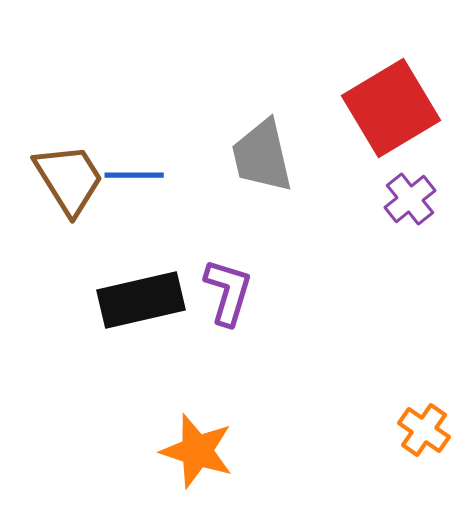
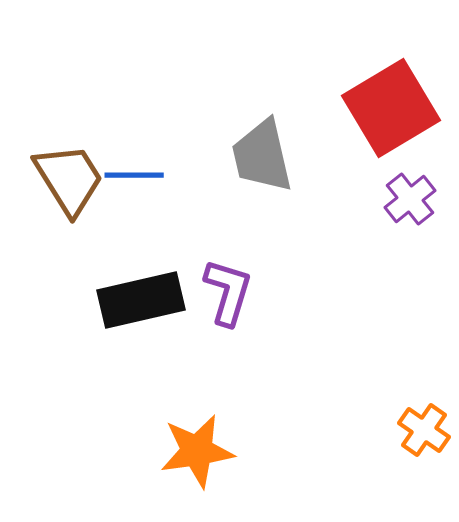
orange star: rotated 26 degrees counterclockwise
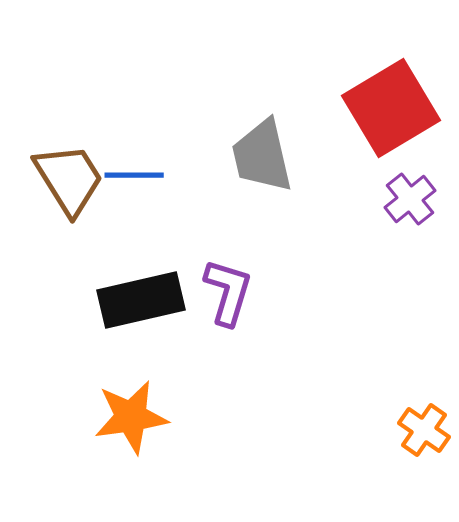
orange star: moved 66 px left, 34 px up
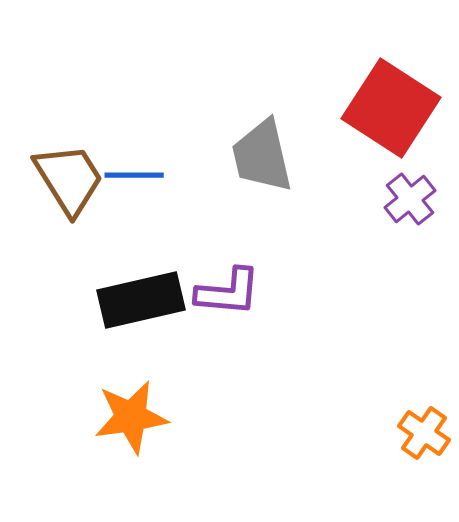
red square: rotated 26 degrees counterclockwise
purple L-shape: rotated 78 degrees clockwise
orange cross: moved 3 px down
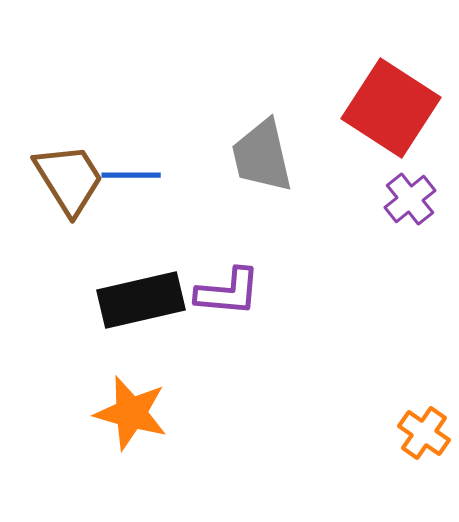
blue line: moved 3 px left
orange star: moved 4 px up; rotated 24 degrees clockwise
